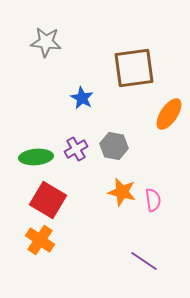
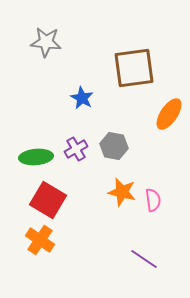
purple line: moved 2 px up
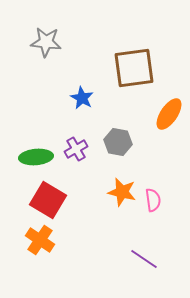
gray hexagon: moved 4 px right, 4 px up
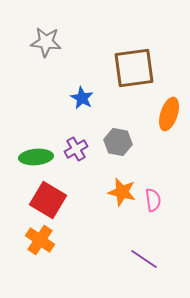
orange ellipse: rotated 16 degrees counterclockwise
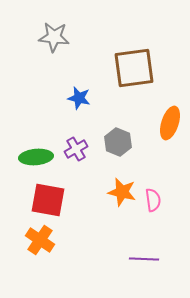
gray star: moved 8 px right, 5 px up
blue star: moved 3 px left; rotated 15 degrees counterclockwise
orange ellipse: moved 1 px right, 9 px down
gray hexagon: rotated 12 degrees clockwise
red square: rotated 21 degrees counterclockwise
purple line: rotated 32 degrees counterclockwise
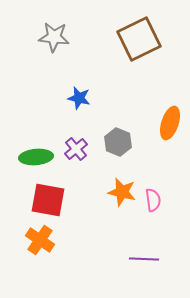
brown square: moved 5 px right, 29 px up; rotated 18 degrees counterclockwise
purple cross: rotated 10 degrees counterclockwise
